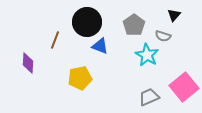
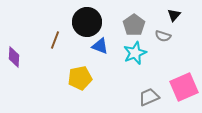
cyan star: moved 12 px left, 2 px up; rotated 20 degrees clockwise
purple diamond: moved 14 px left, 6 px up
pink square: rotated 16 degrees clockwise
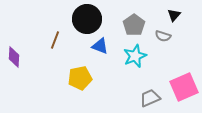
black circle: moved 3 px up
cyan star: moved 3 px down
gray trapezoid: moved 1 px right, 1 px down
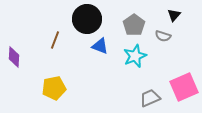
yellow pentagon: moved 26 px left, 10 px down
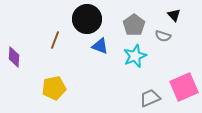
black triangle: rotated 24 degrees counterclockwise
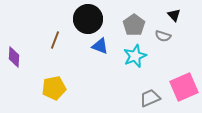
black circle: moved 1 px right
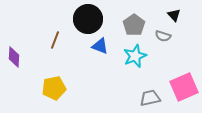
gray trapezoid: rotated 10 degrees clockwise
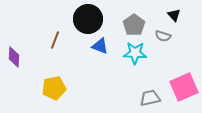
cyan star: moved 3 px up; rotated 25 degrees clockwise
